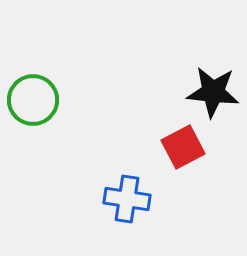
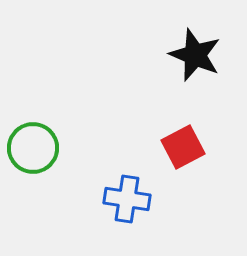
black star: moved 18 px left, 37 px up; rotated 16 degrees clockwise
green circle: moved 48 px down
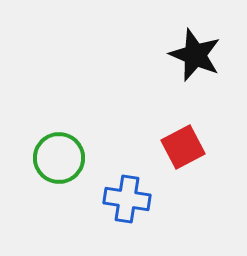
green circle: moved 26 px right, 10 px down
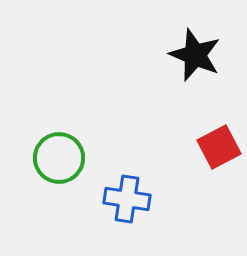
red square: moved 36 px right
